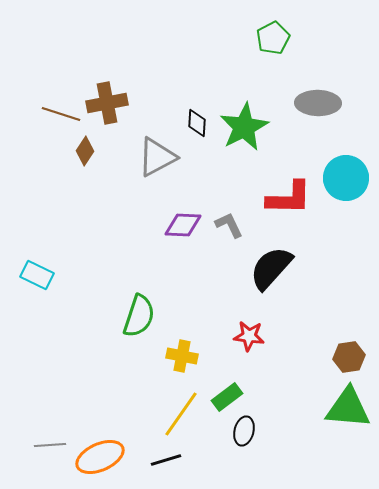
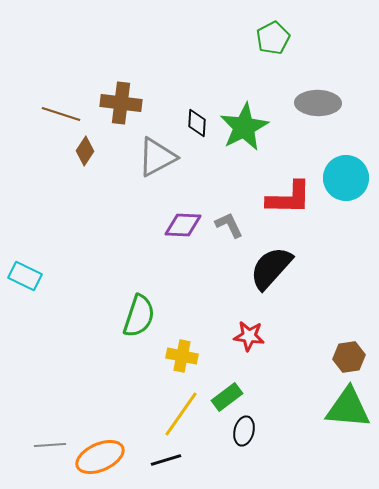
brown cross: moved 14 px right; rotated 18 degrees clockwise
cyan rectangle: moved 12 px left, 1 px down
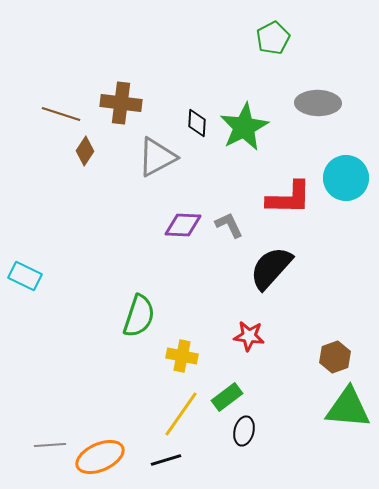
brown hexagon: moved 14 px left; rotated 12 degrees counterclockwise
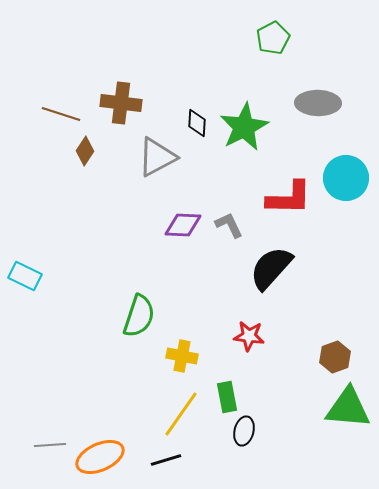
green rectangle: rotated 64 degrees counterclockwise
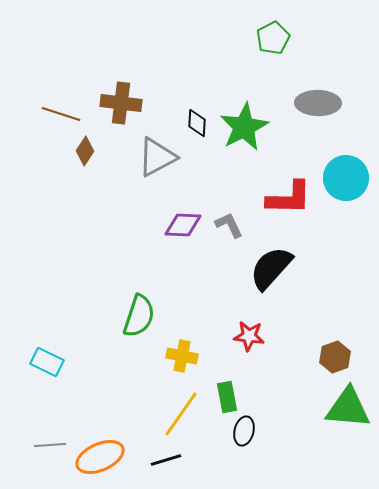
cyan rectangle: moved 22 px right, 86 px down
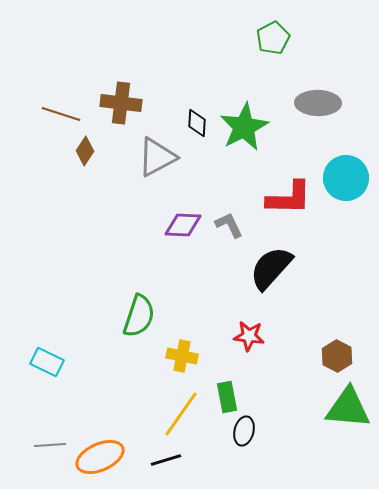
brown hexagon: moved 2 px right, 1 px up; rotated 12 degrees counterclockwise
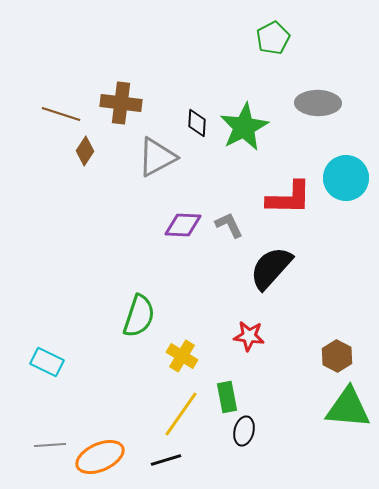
yellow cross: rotated 20 degrees clockwise
